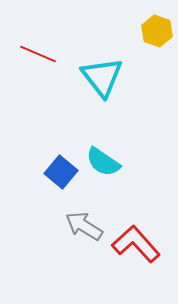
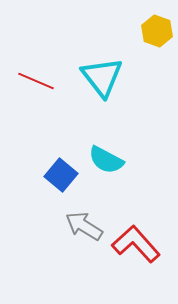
red line: moved 2 px left, 27 px down
cyan semicircle: moved 3 px right, 2 px up; rotated 6 degrees counterclockwise
blue square: moved 3 px down
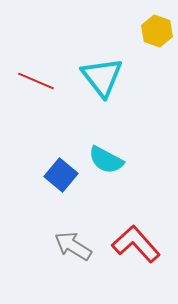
gray arrow: moved 11 px left, 20 px down
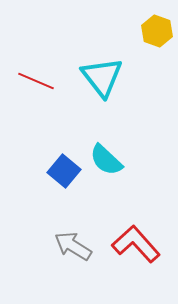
cyan semicircle: rotated 15 degrees clockwise
blue square: moved 3 px right, 4 px up
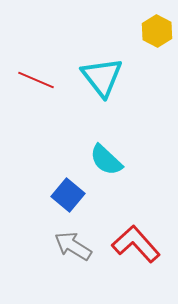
yellow hexagon: rotated 8 degrees clockwise
red line: moved 1 px up
blue square: moved 4 px right, 24 px down
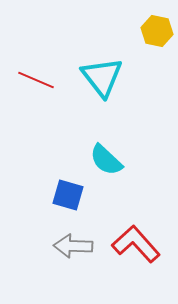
yellow hexagon: rotated 16 degrees counterclockwise
blue square: rotated 24 degrees counterclockwise
gray arrow: rotated 30 degrees counterclockwise
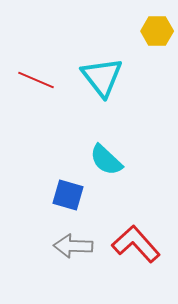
yellow hexagon: rotated 12 degrees counterclockwise
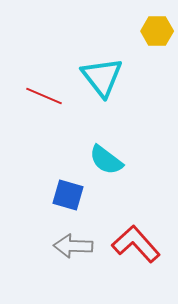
red line: moved 8 px right, 16 px down
cyan semicircle: rotated 6 degrees counterclockwise
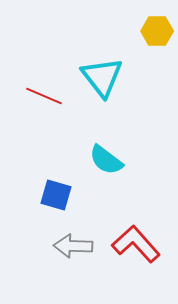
blue square: moved 12 px left
